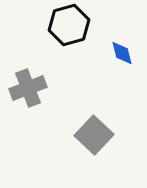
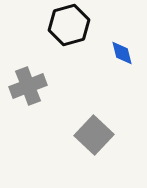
gray cross: moved 2 px up
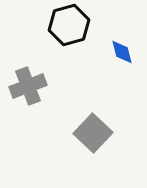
blue diamond: moved 1 px up
gray square: moved 1 px left, 2 px up
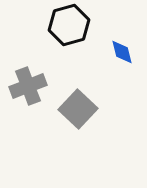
gray square: moved 15 px left, 24 px up
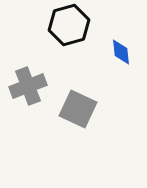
blue diamond: moved 1 px left; rotated 8 degrees clockwise
gray square: rotated 18 degrees counterclockwise
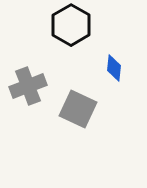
black hexagon: moved 2 px right; rotated 15 degrees counterclockwise
blue diamond: moved 7 px left, 16 px down; rotated 12 degrees clockwise
